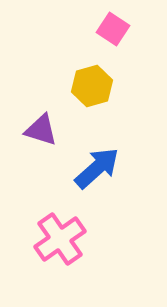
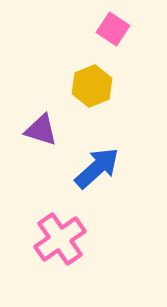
yellow hexagon: rotated 6 degrees counterclockwise
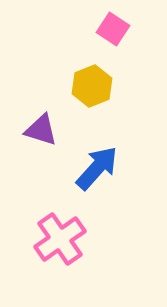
blue arrow: rotated 6 degrees counterclockwise
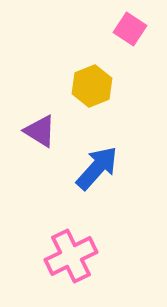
pink square: moved 17 px right
purple triangle: moved 1 px left, 1 px down; rotated 15 degrees clockwise
pink cross: moved 11 px right, 17 px down; rotated 9 degrees clockwise
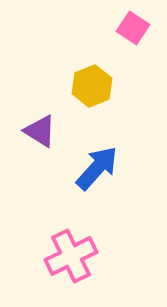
pink square: moved 3 px right, 1 px up
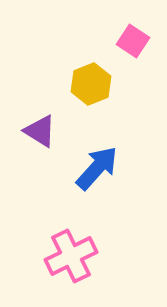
pink square: moved 13 px down
yellow hexagon: moved 1 px left, 2 px up
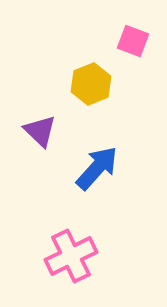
pink square: rotated 12 degrees counterclockwise
purple triangle: rotated 12 degrees clockwise
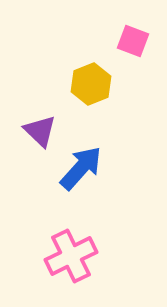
blue arrow: moved 16 px left
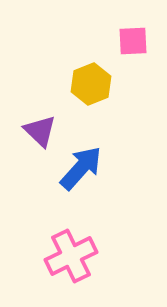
pink square: rotated 24 degrees counterclockwise
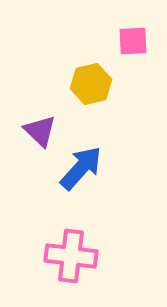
yellow hexagon: rotated 9 degrees clockwise
pink cross: rotated 33 degrees clockwise
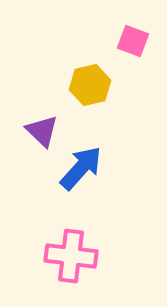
pink square: rotated 24 degrees clockwise
yellow hexagon: moved 1 px left, 1 px down
purple triangle: moved 2 px right
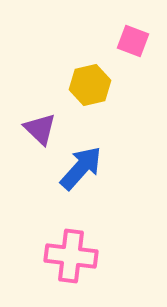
purple triangle: moved 2 px left, 2 px up
